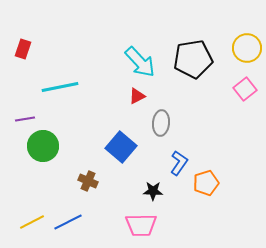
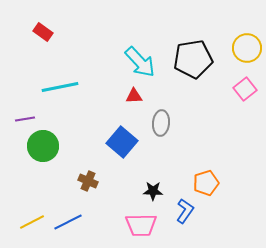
red rectangle: moved 20 px right, 17 px up; rotated 72 degrees counterclockwise
red triangle: moved 3 px left; rotated 24 degrees clockwise
blue square: moved 1 px right, 5 px up
blue L-shape: moved 6 px right, 48 px down
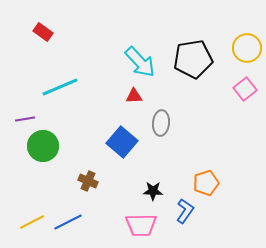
cyan line: rotated 12 degrees counterclockwise
